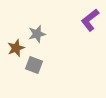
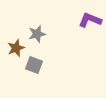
purple L-shape: rotated 60 degrees clockwise
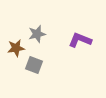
purple L-shape: moved 10 px left, 20 px down
brown star: rotated 12 degrees clockwise
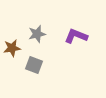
purple L-shape: moved 4 px left, 4 px up
brown star: moved 4 px left
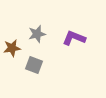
purple L-shape: moved 2 px left, 2 px down
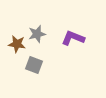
purple L-shape: moved 1 px left
brown star: moved 5 px right, 4 px up; rotated 18 degrees clockwise
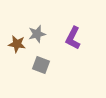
purple L-shape: rotated 85 degrees counterclockwise
gray square: moved 7 px right
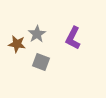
gray star: rotated 18 degrees counterclockwise
gray square: moved 3 px up
